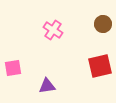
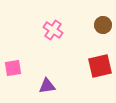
brown circle: moved 1 px down
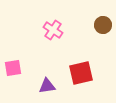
red square: moved 19 px left, 7 px down
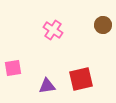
red square: moved 6 px down
